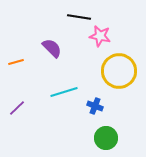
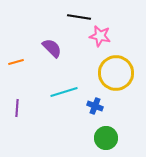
yellow circle: moved 3 px left, 2 px down
purple line: rotated 42 degrees counterclockwise
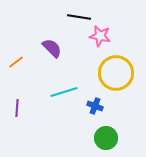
orange line: rotated 21 degrees counterclockwise
